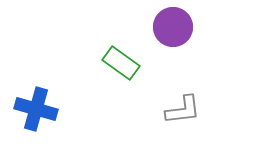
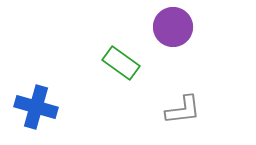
blue cross: moved 2 px up
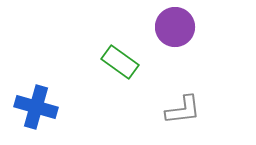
purple circle: moved 2 px right
green rectangle: moved 1 px left, 1 px up
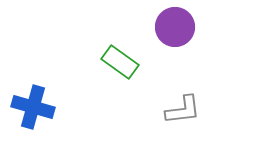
blue cross: moved 3 px left
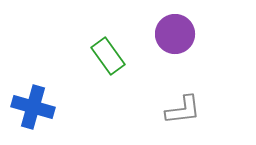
purple circle: moved 7 px down
green rectangle: moved 12 px left, 6 px up; rotated 18 degrees clockwise
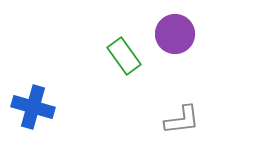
green rectangle: moved 16 px right
gray L-shape: moved 1 px left, 10 px down
